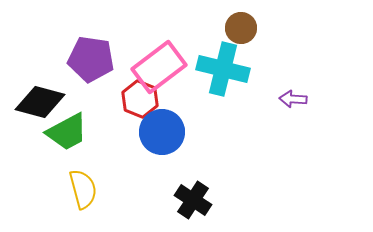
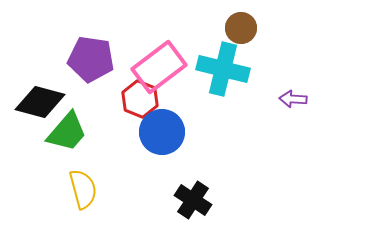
green trapezoid: rotated 21 degrees counterclockwise
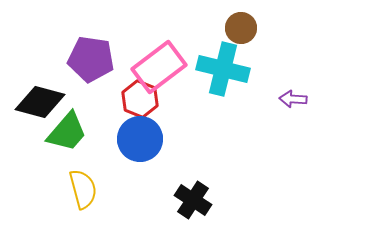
blue circle: moved 22 px left, 7 px down
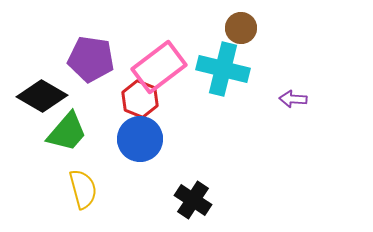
black diamond: moved 2 px right, 6 px up; rotated 15 degrees clockwise
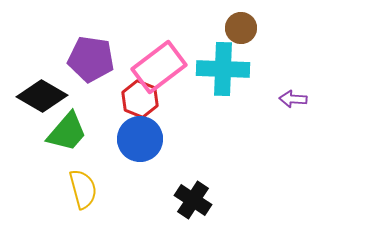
cyan cross: rotated 12 degrees counterclockwise
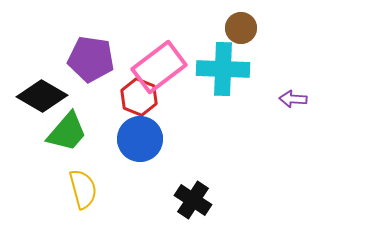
red hexagon: moved 1 px left, 2 px up
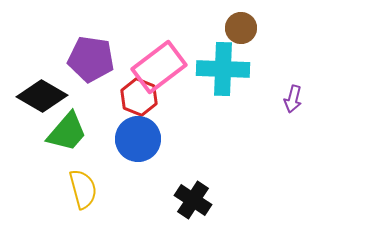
purple arrow: rotated 80 degrees counterclockwise
blue circle: moved 2 px left
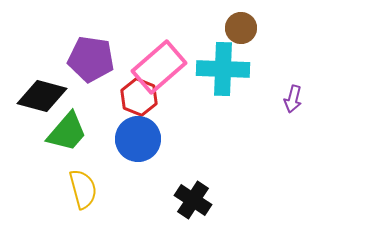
pink rectangle: rotated 4 degrees counterclockwise
black diamond: rotated 15 degrees counterclockwise
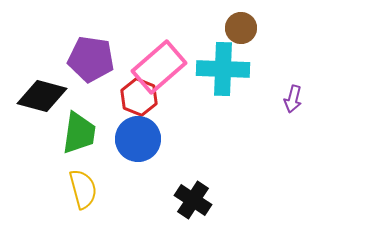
green trapezoid: moved 12 px right, 1 px down; rotated 33 degrees counterclockwise
